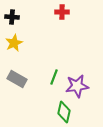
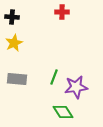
gray rectangle: rotated 24 degrees counterclockwise
purple star: moved 1 px left, 1 px down
green diamond: moved 1 px left; rotated 45 degrees counterclockwise
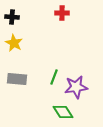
red cross: moved 1 px down
yellow star: rotated 18 degrees counterclockwise
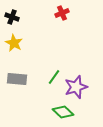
red cross: rotated 24 degrees counterclockwise
black cross: rotated 16 degrees clockwise
green line: rotated 14 degrees clockwise
purple star: rotated 10 degrees counterclockwise
green diamond: rotated 15 degrees counterclockwise
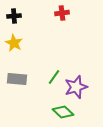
red cross: rotated 16 degrees clockwise
black cross: moved 2 px right, 1 px up; rotated 24 degrees counterclockwise
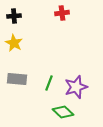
green line: moved 5 px left, 6 px down; rotated 14 degrees counterclockwise
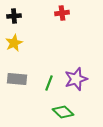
yellow star: rotated 18 degrees clockwise
purple star: moved 8 px up
